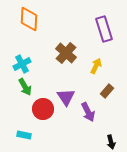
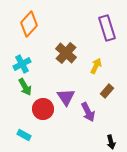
orange diamond: moved 5 px down; rotated 40 degrees clockwise
purple rectangle: moved 3 px right, 1 px up
cyan rectangle: rotated 16 degrees clockwise
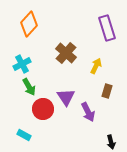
green arrow: moved 4 px right
brown rectangle: rotated 24 degrees counterclockwise
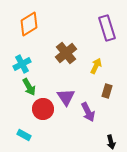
orange diamond: rotated 15 degrees clockwise
brown cross: rotated 10 degrees clockwise
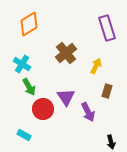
cyan cross: rotated 30 degrees counterclockwise
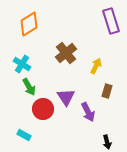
purple rectangle: moved 4 px right, 7 px up
black arrow: moved 4 px left
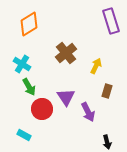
red circle: moved 1 px left
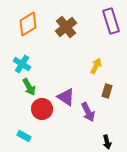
orange diamond: moved 1 px left
brown cross: moved 26 px up
purple triangle: rotated 24 degrees counterclockwise
cyan rectangle: moved 1 px down
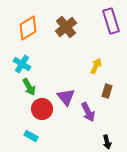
orange diamond: moved 4 px down
purple triangle: rotated 18 degrees clockwise
cyan rectangle: moved 7 px right
